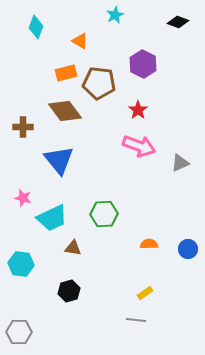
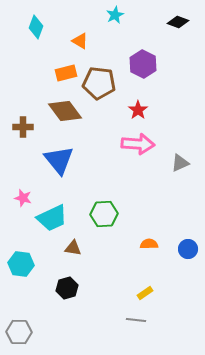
pink arrow: moved 1 px left, 2 px up; rotated 16 degrees counterclockwise
black hexagon: moved 2 px left, 3 px up
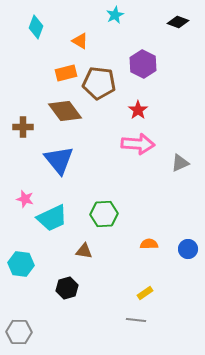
pink star: moved 2 px right, 1 px down
brown triangle: moved 11 px right, 3 px down
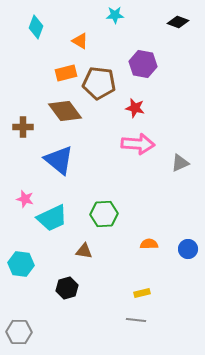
cyan star: rotated 24 degrees clockwise
purple hexagon: rotated 16 degrees counterclockwise
red star: moved 3 px left, 2 px up; rotated 24 degrees counterclockwise
blue triangle: rotated 12 degrees counterclockwise
yellow rectangle: moved 3 px left; rotated 21 degrees clockwise
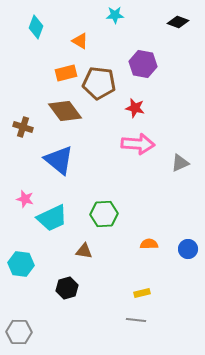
brown cross: rotated 18 degrees clockwise
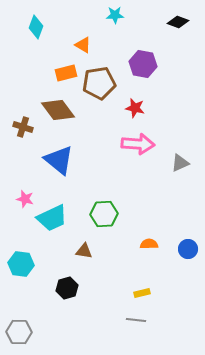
orange triangle: moved 3 px right, 4 px down
brown pentagon: rotated 16 degrees counterclockwise
brown diamond: moved 7 px left, 1 px up
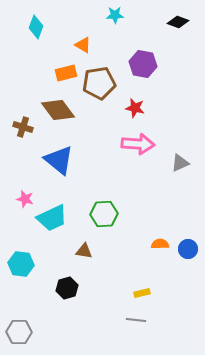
orange semicircle: moved 11 px right
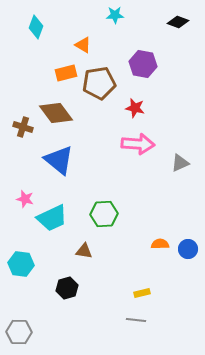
brown diamond: moved 2 px left, 3 px down
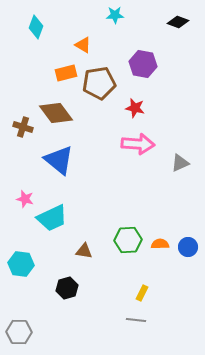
green hexagon: moved 24 px right, 26 px down
blue circle: moved 2 px up
yellow rectangle: rotated 49 degrees counterclockwise
